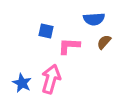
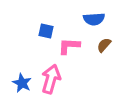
brown semicircle: moved 3 px down
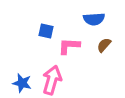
pink arrow: moved 1 px right, 1 px down
blue star: rotated 12 degrees counterclockwise
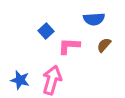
blue square: rotated 35 degrees clockwise
blue star: moved 2 px left, 3 px up
